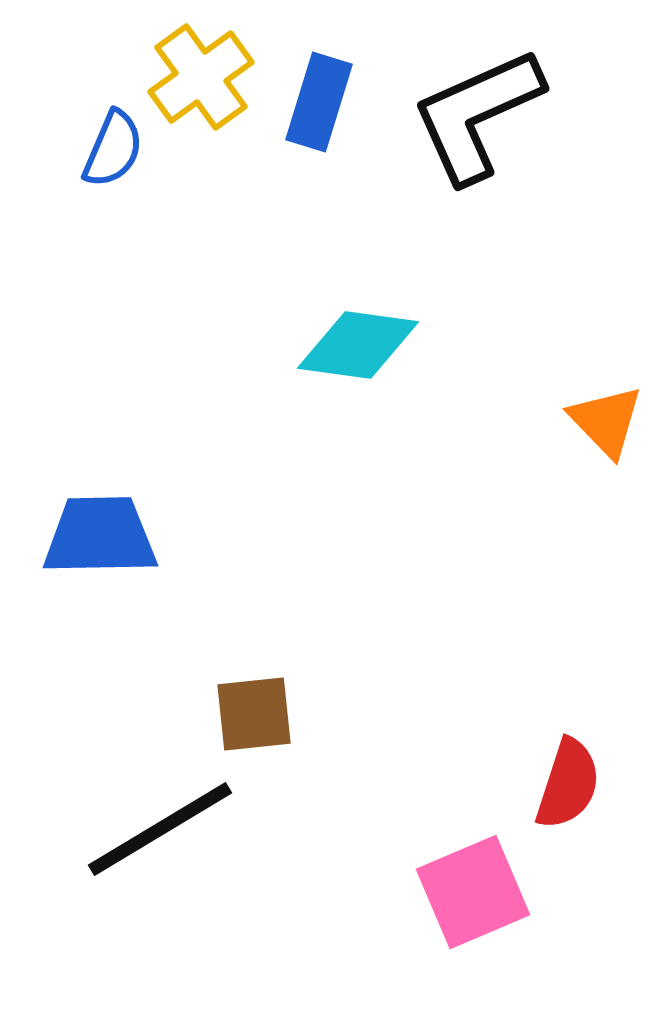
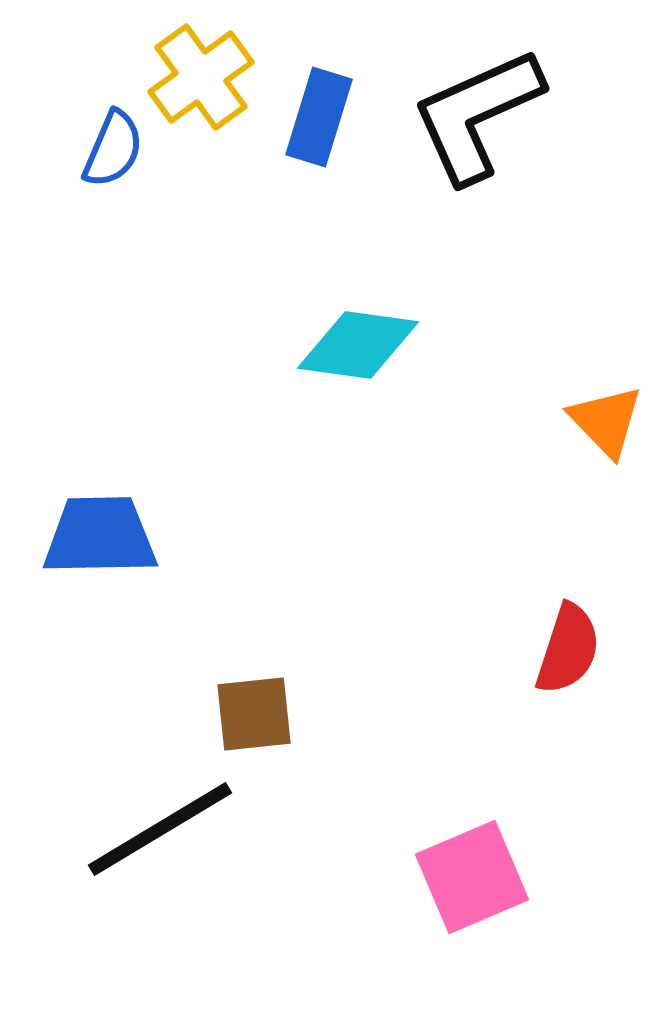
blue rectangle: moved 15 px down
red semicircle: moved 135 px up
pink square: moved 1 px left, 15 px up
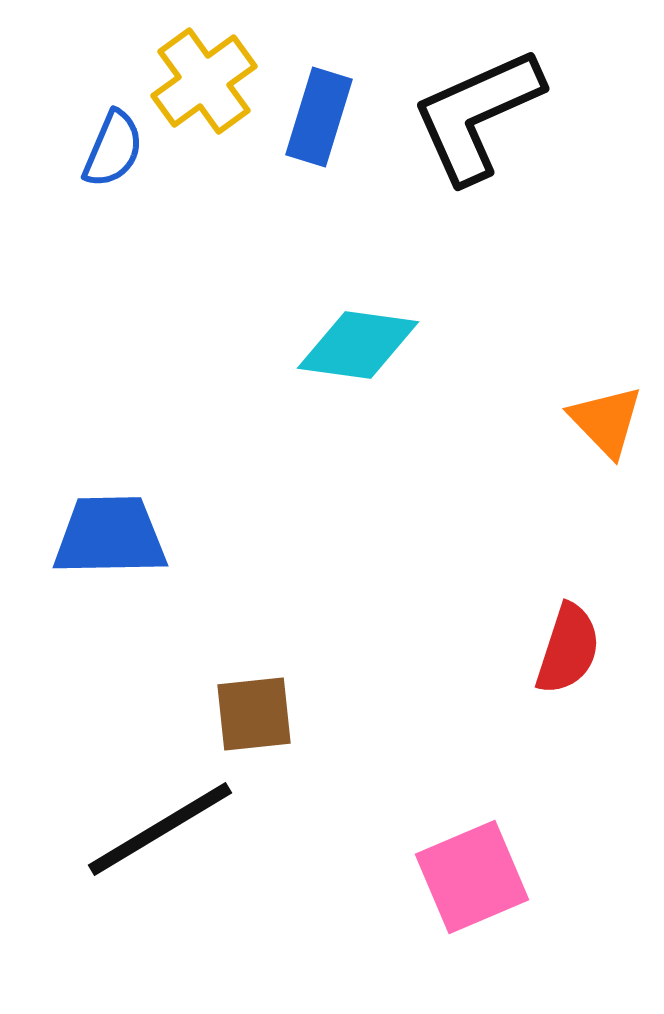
yellow cross: moved 3 px right, 4 px down
blue trapezoid: moved 10 px right
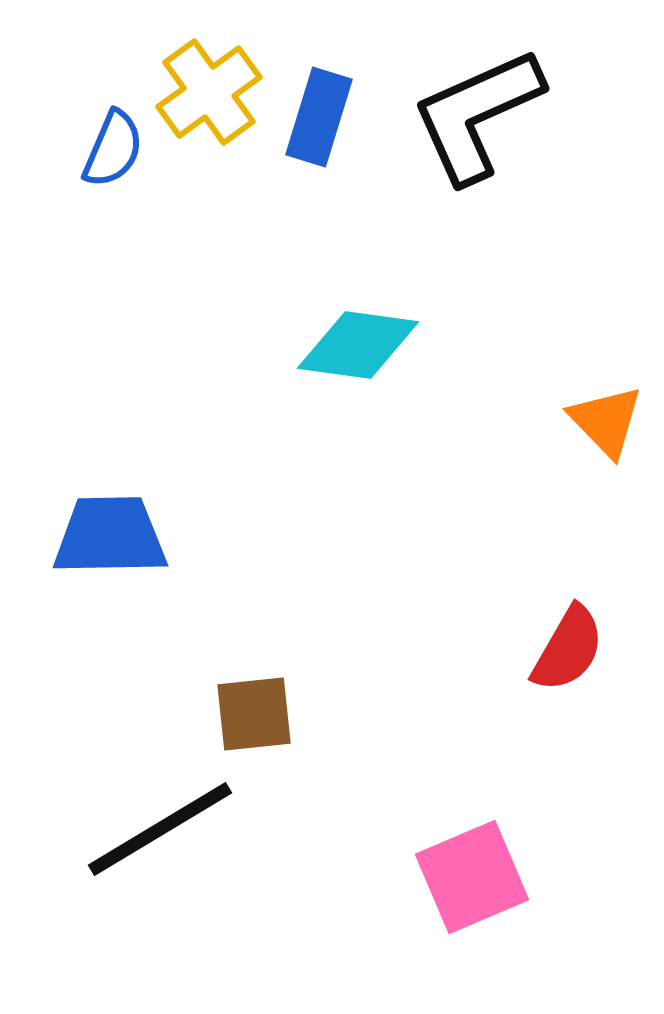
yellow cross: moved 5 px right, 11 px down
red semicircle: rotated 12 degrees clockwise
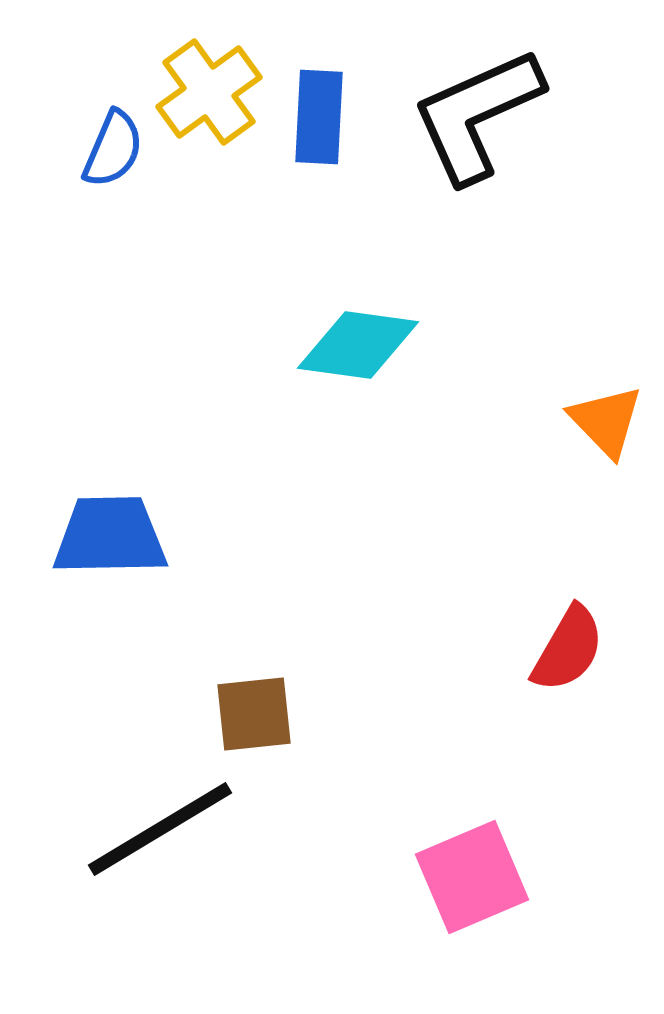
blue rectangle: rotated 14 degrees counterclockwise
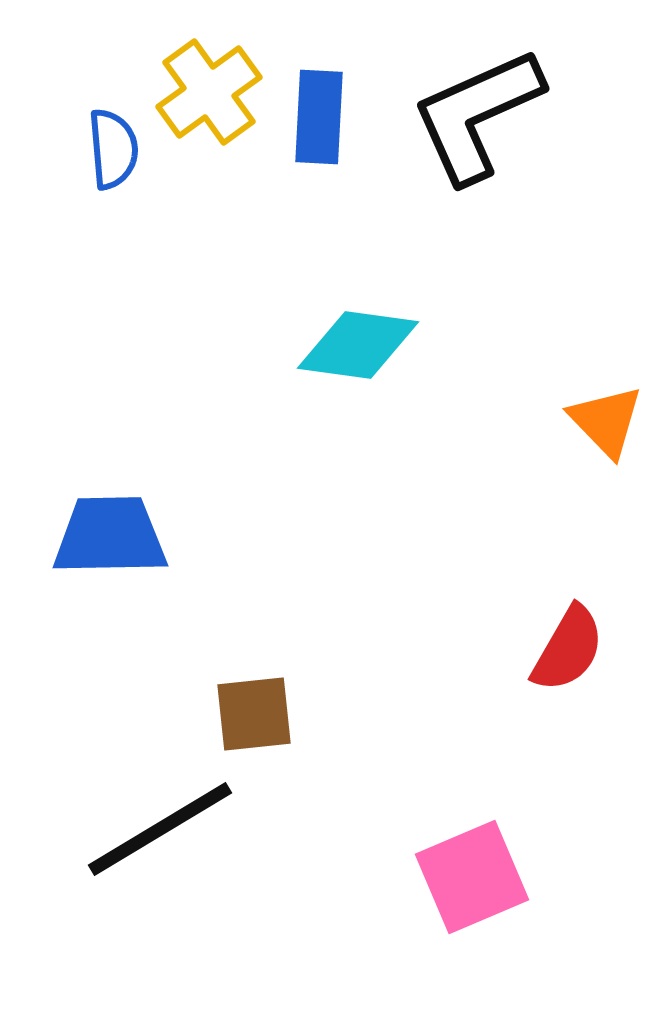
blue semicircle: rotated 28 degrees counterclockwise
